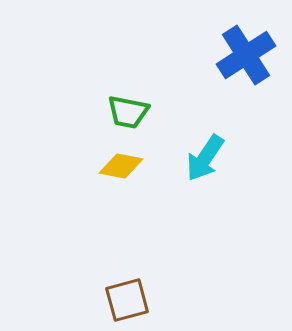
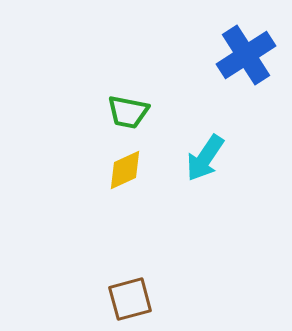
yellow diamond: moved 4 px right, 4 px down; rotated 36 degrees counterclockwise
brown square: moved 3 px right, 1 px up
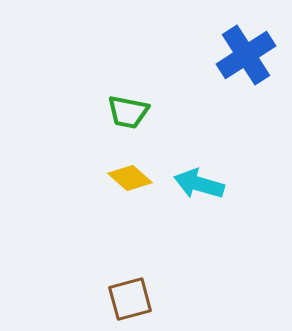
cyan arrow: moved 6 px left, 26 px down; rotated 72 degrees clockwise
yellow diamond: moved 5 px right, 8 px down; rotated 66 degrees clockwise
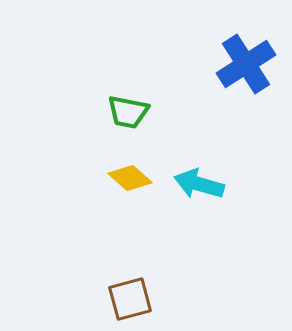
blue cross: moved 9 px down
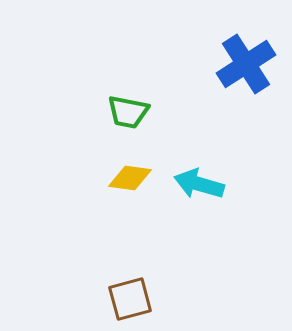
yellow diamond: rotated 33 degrees counterclockwise
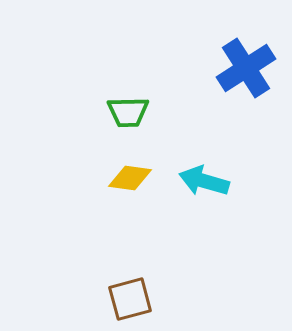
blue cross: moved 4 px down
green trapezoid: rotated 12 degrees counterclockwise
cyan arrow: moved 5 px right, 3 px up
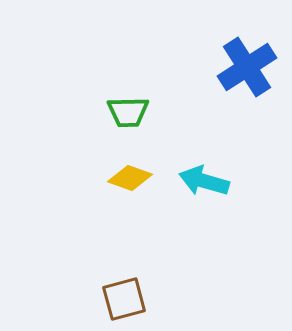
blue cross: moved 1 px right, 1 px up
yellow diamond: rotated 12 degrees clockwise
brown square: moved 6 px left
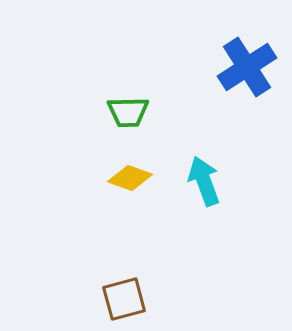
cyan arrow: rotated 54 degrees clockwise
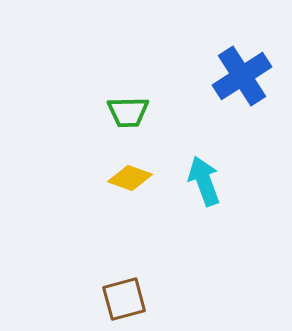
blue cross: moved 5 px left, 9 px down
